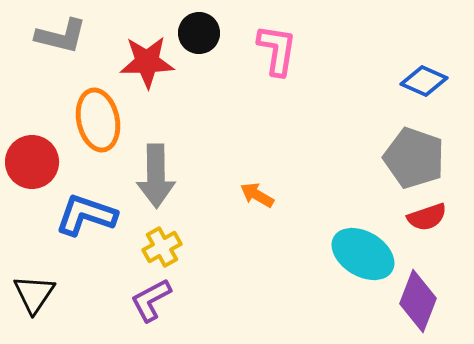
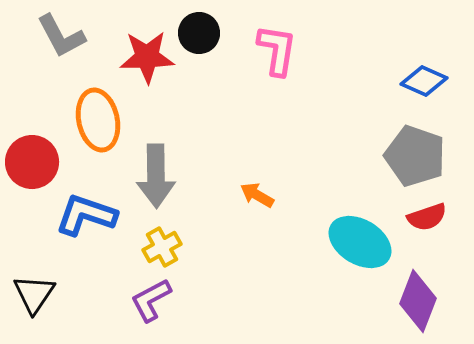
gray L-shape: rotated 48 degrees clockwise
red star: moved 5 px up
gray pentagon: moved 1 px right, 2 px up
cyan ellipse: moved 3 px left, 12 px up
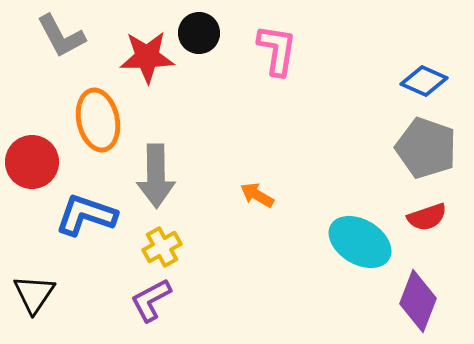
gray pentagon: moved 11 px right, 8 px up
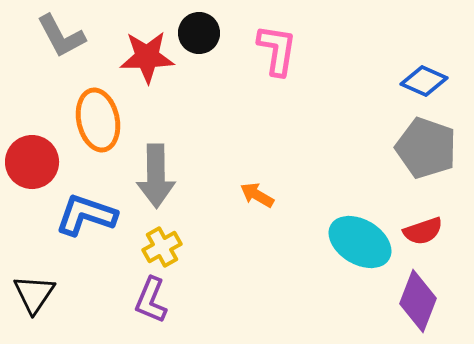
red semicircle: moved 4 px left, 14 px down
purple L-shape: rotated 39 degrees counterclockwise
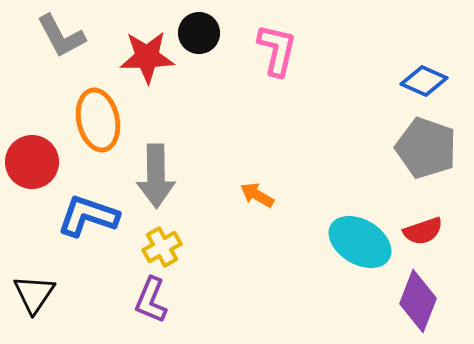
pink L-shape: rotated 4 degrees clockwise
blue L-shape: moved 2 px right, 1 px down
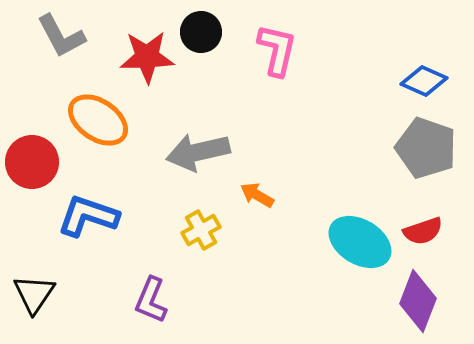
black circle: moved 2 px right, 1 px up
orange ellipse: rotated 44 degrees counterclockwise
gray arrow: moved 42 px right, 24 px up; rotated 78 degrees clockwise
yellow cross: moved 39 px right, 17 px up
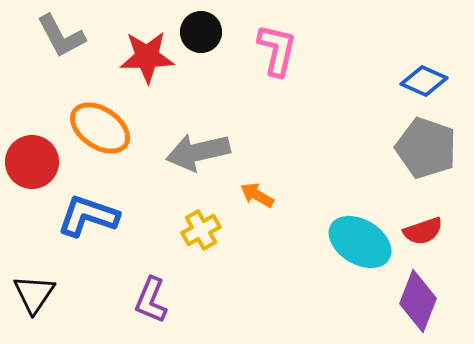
orange ellipse: moved 2 px right, 8 px down
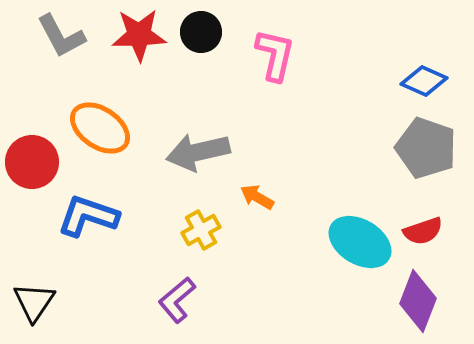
pink L-shape: moved 2 px left, 5 px down
red star: moved 8 px left, 22 px up
orange arrow: moved 2 px down
black triangle: moved 8 px down
purple L-shape: moved 26 px right; rotated 27 degrees clockwise
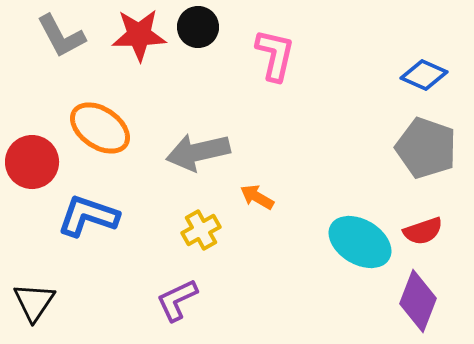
black circle: moved 3 px left, 5 px up
blue diamond: moved 6 px up
purple L-shape: rotated 15 degrees clockwise
